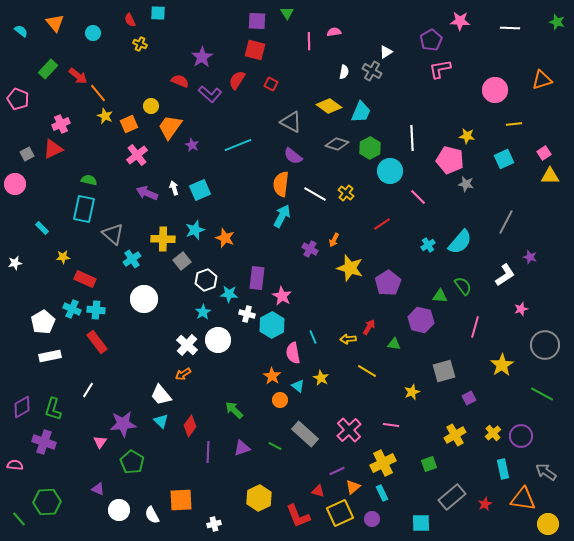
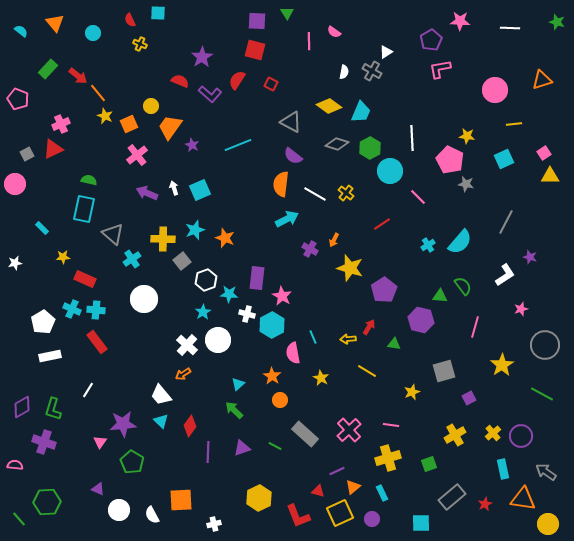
pink semicircle at (334, 32): rotated 136 degrees counterclockwise
pink pentagon at (450, 160): rotated 12 degrees clockwise
cyan arrow at (282, 216): moved 5 px right, 3 px down; rotated 35 degrees clockwise
purple pentagon at (388, 283): moved 4 px left, 7 px down
cyan triangle at (298, 386): moved 60 px left, 2 px up; rotated 40 degrees clockwise
yellow cross at (383, 463): moved 5 px right, 5 px up; rotated 10 degrees clockwise
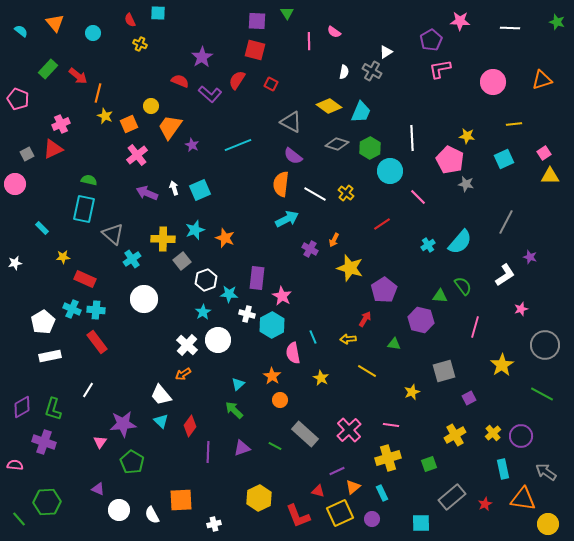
pink circle at (495, 90): moved 2 px left, 8 px up
orange line at (98, 93): rotated 54 degrees clockwise
red arrow at (369, 327): moved 4 px left, 8 px up
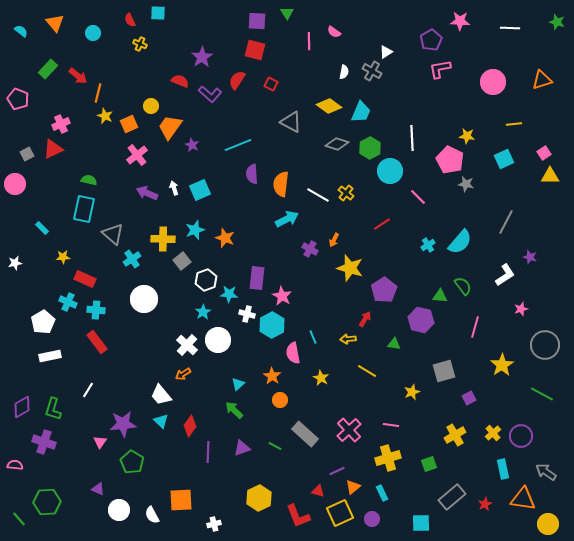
purple semicircle at (293, 156): moved 41 px left, 18 px down; rotated 48 degrees clockwise
white line at (315, 194): moved 3 px right, 1 px down
cyan cross at (72, 309): moved 4 px left, 7 px up
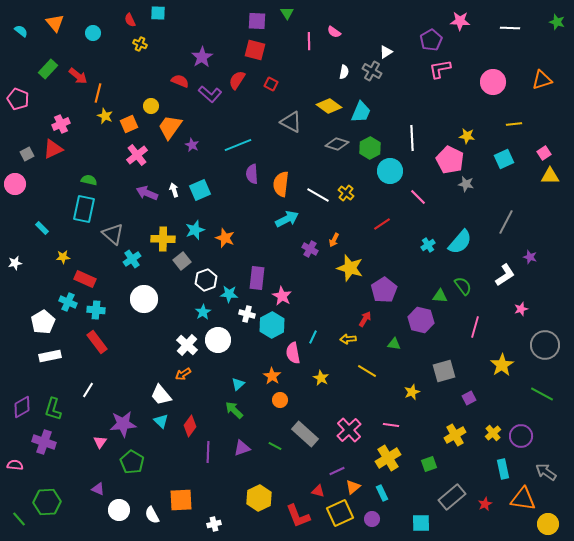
white arrow at (174, 188): moved 2 px down
cyan line at (313, 337): rotated 48 degrees clockwise
yellow cross at (388, 458): rotated 15 degrees counterclockwise
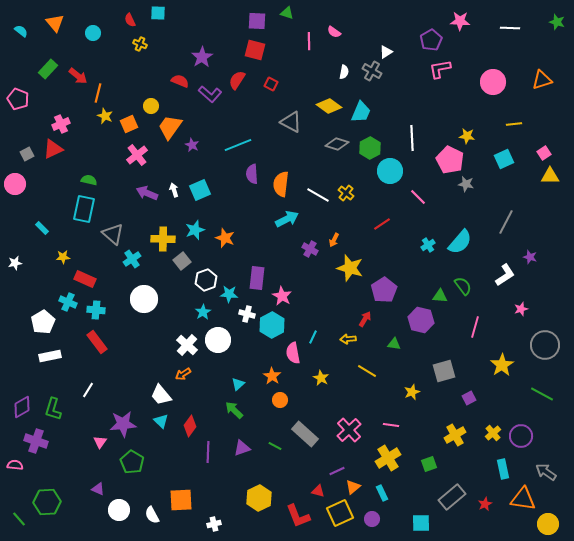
green triangle at (287, 13): rotated 40 degrees counterclockwise
purple cross at (44, 442): moved 8 px left, 1 px up
